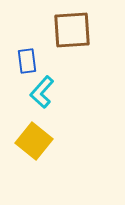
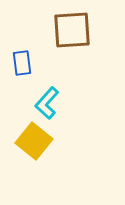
blue rectangle: moved 5 px left, 2 px down
cyan L-shape: moved 5 px right, 11 px down
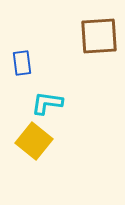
brown square: moved 27 px right, 6 px down
cyan L-shape: rotated 56 degrees clockwise
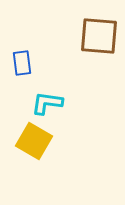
brown square: rotated 9 degrees clockwise
yellow square: rotated 9 degrees counterclockwise
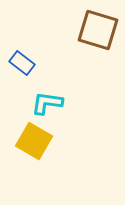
brown square: moved 1 px left, 6 px up; rotated 12 degrees clockwise
blue rectangle: rotated 45 degrees counterclockwise
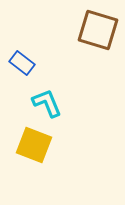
cyan L-shape: rotated 60 degrees clockwise
yellow square: moved 4 px down; rotated 9 degrees counterclockwise
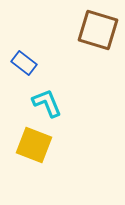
blue rectangle: moved 2 px right
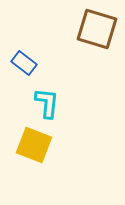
brown square: moved 1 px left, 1 px up
cyan L-shape: rotated 28 degrees clockwise
